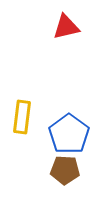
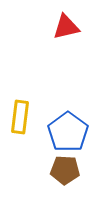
yellow rectangle: moved 2 px left
blue pentagon: moved 1 px left, 2 px up
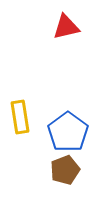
yellow rectangle: rotated 16 degrees counterclockwise
brown pentagon: rotated 24 degrees counterclockwise
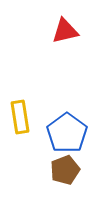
red triangle: moved 1 px left, 4 px down
blue pentagon: moved 1 px left, 1 px down
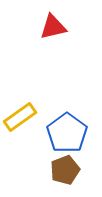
red triangle: moved 12 px left, 4 px up
yellow rectangle: rotated 64 degrees clockwise
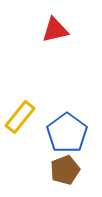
red triangle: moved 2 px right, 3 px down
yellow rectangle: rotated 16 degrees counterclockwise
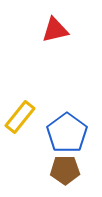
brown pentagon: rotated 20 degrees clockwise
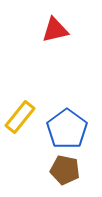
blue pentagon: moved 4 px up
brown pentagon: rotated 12 degrees clockwise
